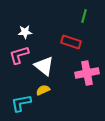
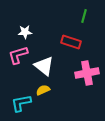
pink L-shape: moved 1 px left
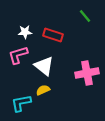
green line: moved 1 px right; rotated 56 degrees counterclockwise
red rectangle: moved 18 px left, 7 px up
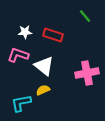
pink L-shape: rotated 35 degrees clockwise
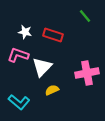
white star: rotated 16 degrees clockwise
white triangle: moved 2 px left, 1 px down; rotated 35 degrees clockwise
yellow semicircle: moved 9 px right
cyan L-shape: moved 2 px left, 1 px up; rotated 130 degrees counterclockwise
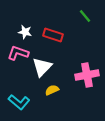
pink L-shape: moved 2 px up
pink cross: moved 2 px down
